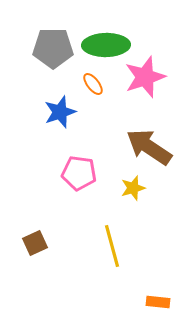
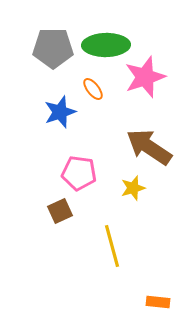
orange ellipse: moved 5 px down
brown square: moved 25 px right, 32 px up
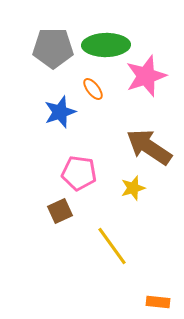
pink star: moved 1 px right, 1 px up
yellow line: rotated 21 degrees counterclockwise
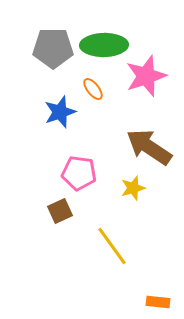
green ellipse: moved 2 px left
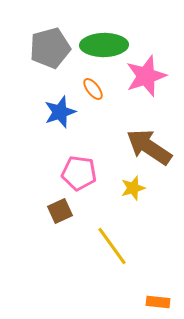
gray pentagon: moved 3 px left; rotated 15 degrees counterclockwise
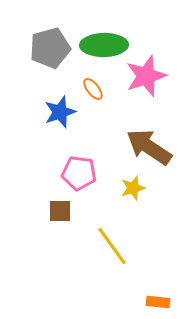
brown square: rotated 25 degrees clockwise
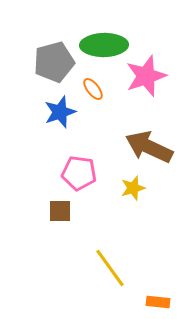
gray pentagon: moved 4 px right, 14 px down
brown arrow: rotated 9 degrees counterclockwise
yellow line: moved 2 px left, 22 px down
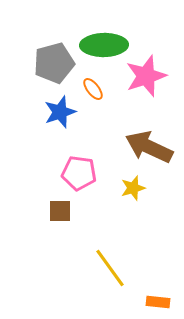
gray pentagon: moved 1 px down
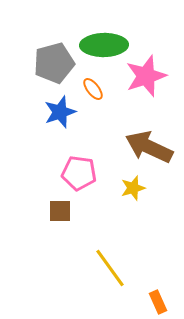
orange rectangle: rotated 60 degrees clockwise
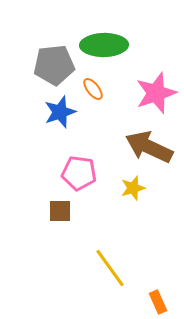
gray pentagon: moved 2 px down; rotated 9 degrees clockwise
pink star: moved 10 px right, 17 px down
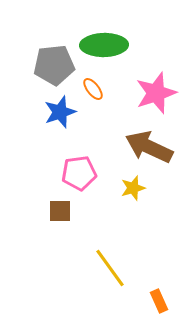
pink pentagon: rotated 16 degrees counterclockwise
orange rectangle: moved 1 px right, 1 px up
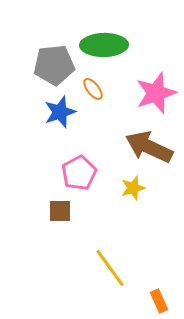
pink pentagon: rotated 20 degrees counterclockwise
